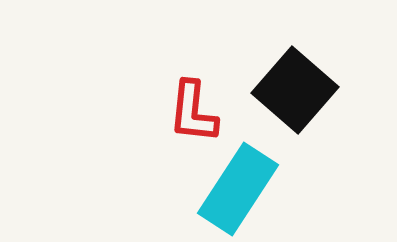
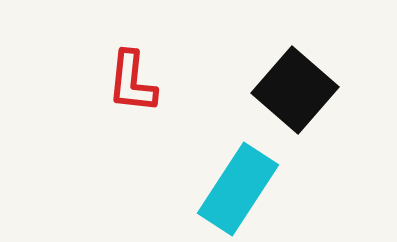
red L-shape: moved 61 px left, 30 px up
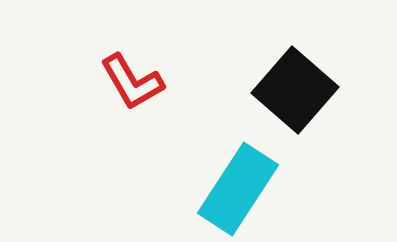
red L-shape: rotated 36 degrees counterclockwise
